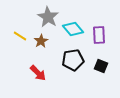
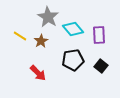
black square: rotated 16 degrees clockwise
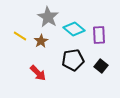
cyan diamond: moved 1 px right; rotated 10 degrees counterclockwise
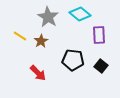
cyan diamond: moved 6 px right, 15 px up
black pentagon: rotated 15 degrees clockwise
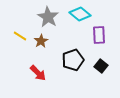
black pentagon: rotated 25 degrees counterclockwise
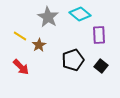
brown star: moved 2 px left, 4 px down
red arrow: moved 17 px left, 6 px up
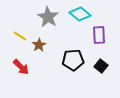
black pentagon: rotated 15 degrees clockwise
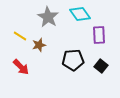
cyan diamond: rotated 15 degrees clockwise
brown star: rotated 16 degrees clockwise
